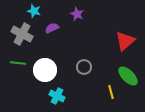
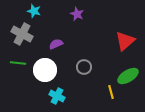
purple semicircle: moved 4 px right, 16 px down
green ellipse: rotated 75 degrees counterclockwise
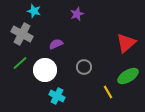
purple star: rotated 24 degrees clockwise
red triangle: moved 1 px right, 2 px down
green line: moved 2 px right; rotated 49 degrees counterclockwise
yellow line: moved 3 px left; rotated 16 degrees counterclockwise
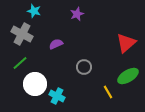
white circle: moved 10 px left, 14 px down
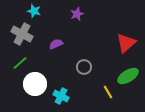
cyan cross: moved 4 px right
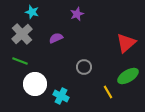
cyan star: moved 2 px left, 1 px down
gray cross: rotated 20 degrees clockwise
purple semicircle: moved 6 px up
green line: moved 2 px up; rotated 63 degrees clockwise
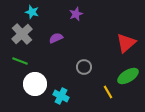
purple star: moved 1 px left
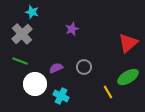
purple star: moved 4 px left, 15 px down
purple semicircle: moved 30 px down
red triangle: moved 2 px right
green ellipse: moved 1 px down
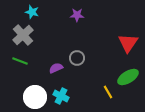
purple star: moved 5 px right, 14 px up; rotated 24 degrees clockwise
gray cross: moved 1 px right, 1 px down
red triangle: rotated 15 degrees counterclockwise
gray circle: moved 7 px left, 9 px up
white circle: moved 13 px down
